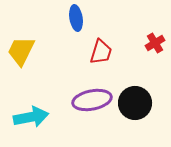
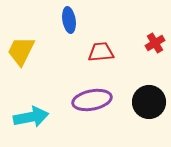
blue ellipse: moved 7 px left, 2 px down
red trapezoid: rotated 112 degrees counterclockwise
black circle: moved 14 px right, 1 px up
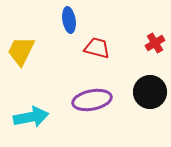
red trapezoid: moved 4 px left, 4 px up; rotated 20 degrees clockwise
black circle: moved 1 px right, 10 px up
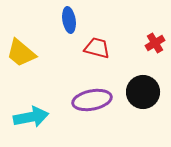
yellow trapezoid: moved 2 px down; rotated 76 degrees counterclockwise
black circle: moved 7 px left
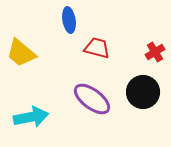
red cross: moved 9 px down
purple ellipse: moved 1 px up; rotated 48 degrees clockwise
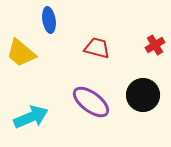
blue ellipse: moved 20 px left
red cross: moved 7 px up
black circle: moved 3 px down
purple ellipse: moved 1 px left, 3 px down
cyan arrow: rotated 12 degrees counterclockwise
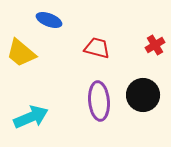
blue ellipse: rotated 60 degrees counterclockwise
purple ellipse: moved 8 px right, 1 px up; rotated 48 degrees clockwise
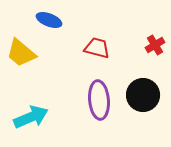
purple ellipse: moved 1 px up
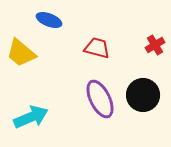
purple ellipse: moved 1 px right, 1 px up; rotated 21 degrees counterclockwise
